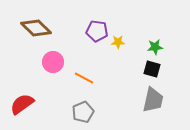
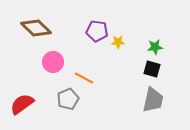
gray pentagon: moved 15 px left, 13 px up
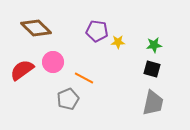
green star: moved 1 px left, 2 px up
gray trapezoid: moved 3 px down
red semicircle: moved 34 px up
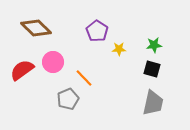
purple pentagon: rotated 25 degrees clockwise
yellow star: moved 1 px right, 7 px down
orange line: rotated 18 degrees clockwise
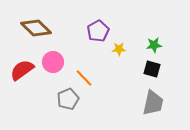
purple pentagon: moved 1 px right; rotated 10 degrees clockwise
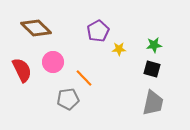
red semicircle: rotated 100 degrees clockwise
gray pentagon: rotated 15 degrees clockwise
